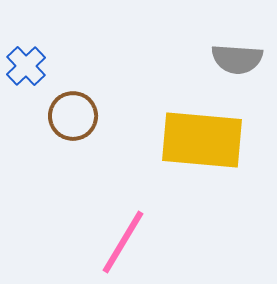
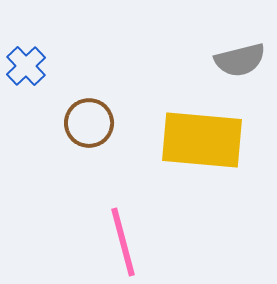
gray semicircle: moved 3 px right, 1 px down; rotated 18 degrees counterclockwise
brown circle: moved 16 px right, 7 px down
pink line: rotated 46 degrees counterclockwise
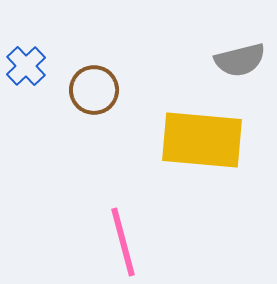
brown circle: moved 5 px right, 33 px up
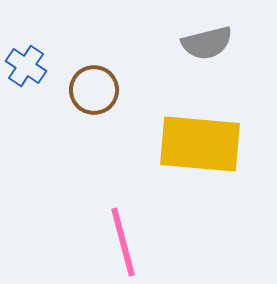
gray semicircle: moved 33 px left, 17 px up
blue cross: rotated 12 degrees counterclockwise
yellow rectangle: moved 2 px left, 4 px down
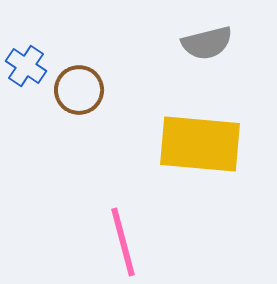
brown circle: moved 15 px left
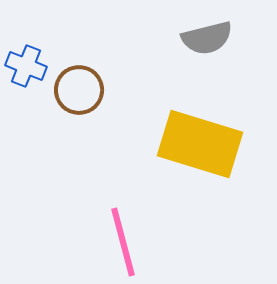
gray semicircle: moved 5 px up
blue cross: rotated 12 degrees counterclockwise
yellow rectangle: rotated 12 degrees clockwise
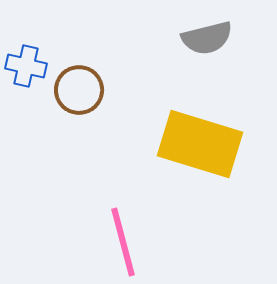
blue cross: rotated 9 degrees counterclockwise
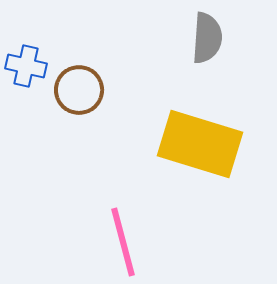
gray semicircle: rotated 72 degrees counterclockwise
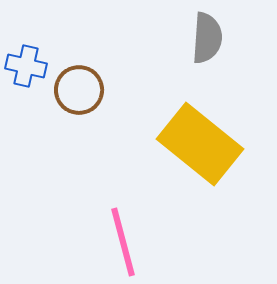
yellow rectangle: rotated 22 degrees clockwise
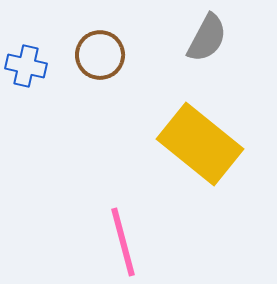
gray semicircle: rotated 24 degrees clockwise
brown circle: moved 21 px right, 35 px up
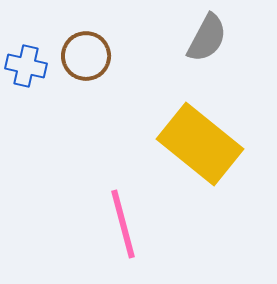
brown circle: moved 14 px left, 1 px down
pink line: moved 18 px up
